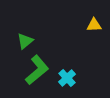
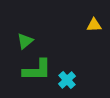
green L-shape: rotated 40 degrees clockwise
cyan cross: moved 2 px down
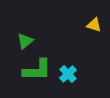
yellow triangle: rotated 21 degrees clockwise
cyan cross: moved 1 px right, 6 px up
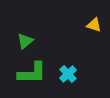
green L-shape: moved 5 px left, 3 px down
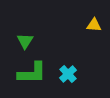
yellow triangle: rotated 14 degrees counterclockwise
green triangle: rotated 18 degrees counterclockwise
